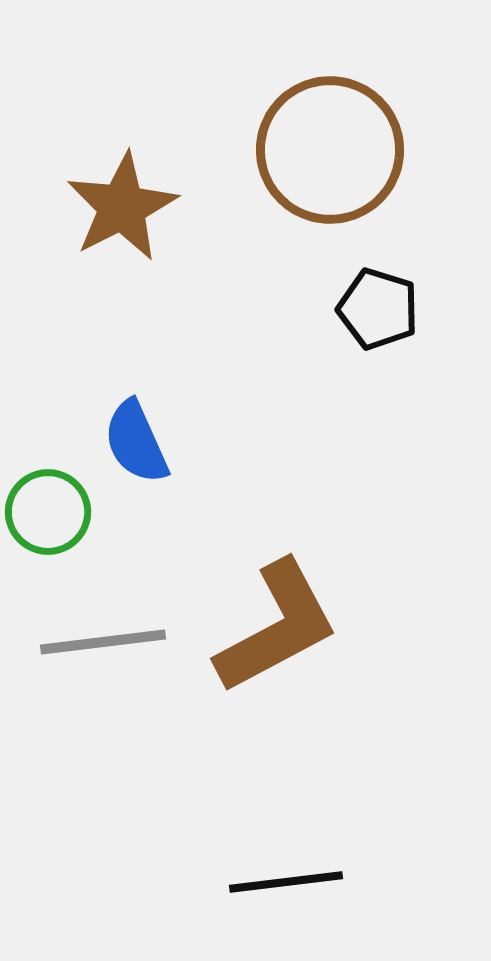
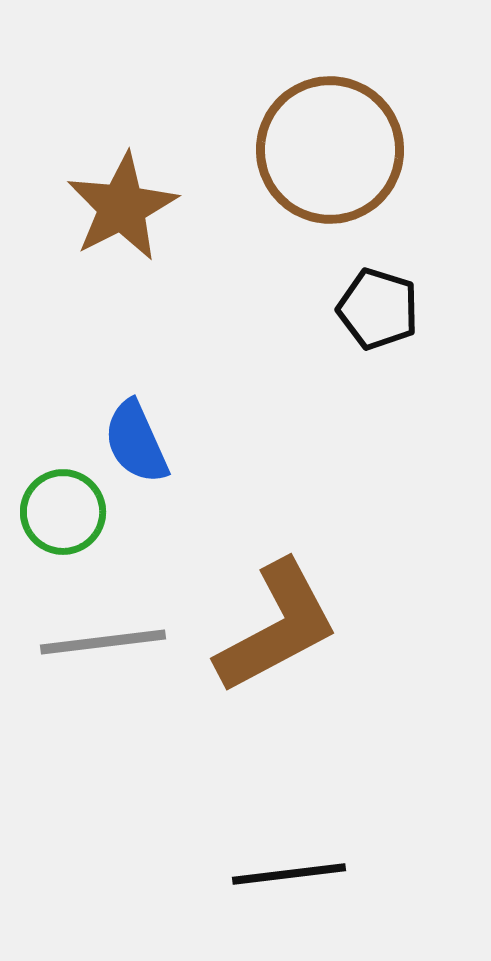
green circle: moved 15 px right
black line: moved 3 px right, 8 px up
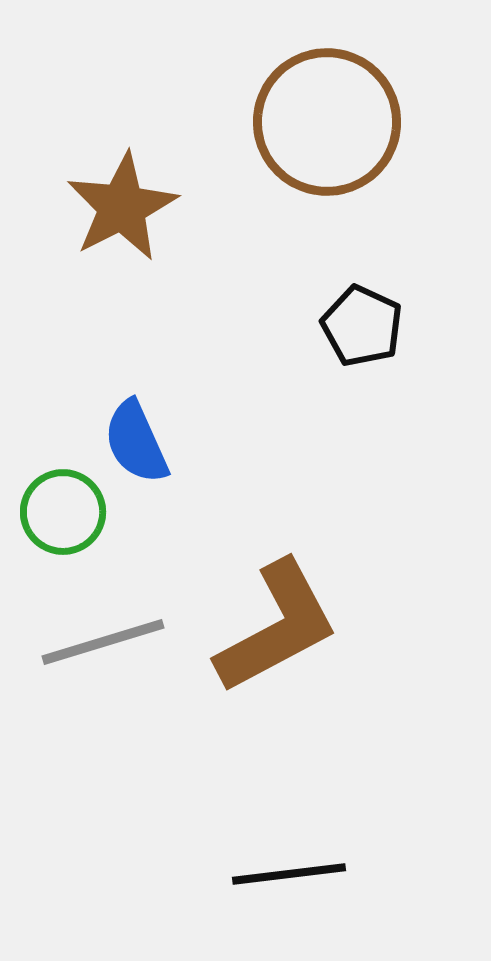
brown circle: moved 3 px left, 28 px up
black pentagon: moved 16 px left, 17 px down; rotated 8 degrees clockwise
gray line: rotated 10 degrees counterclockwise
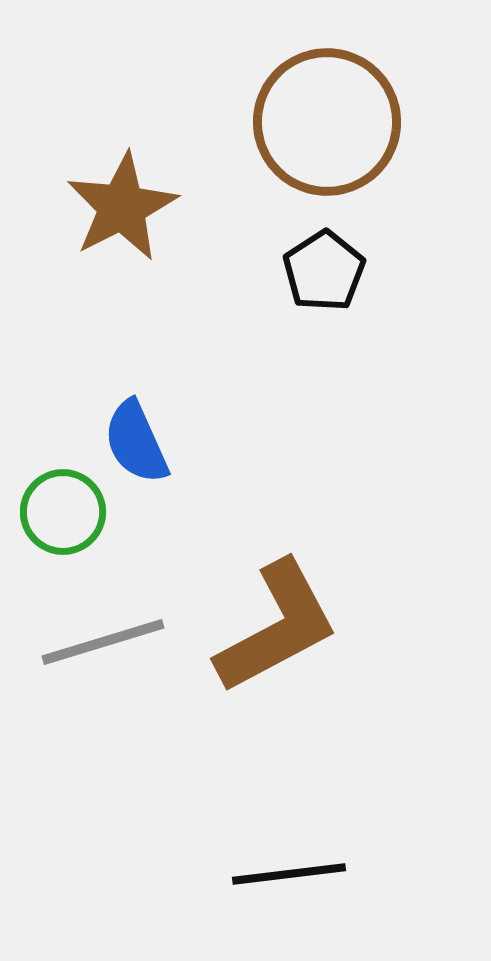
black pentagon: moved 38 px left, 55 px up; rotated 14 degrees clockwise
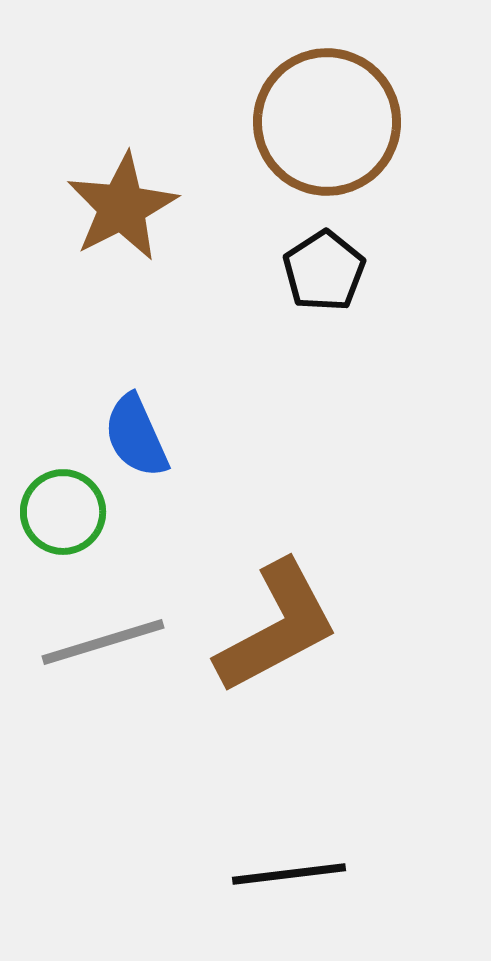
blue semicircle: moved 6 px up
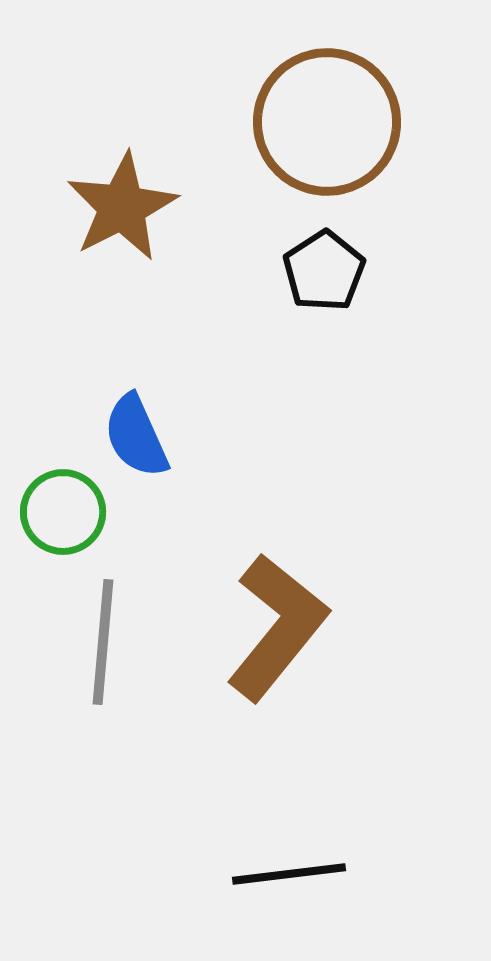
brown L-shape: rotated 23 degrees counterclockwise
gray line: rotated 68 degrees counterclockwise
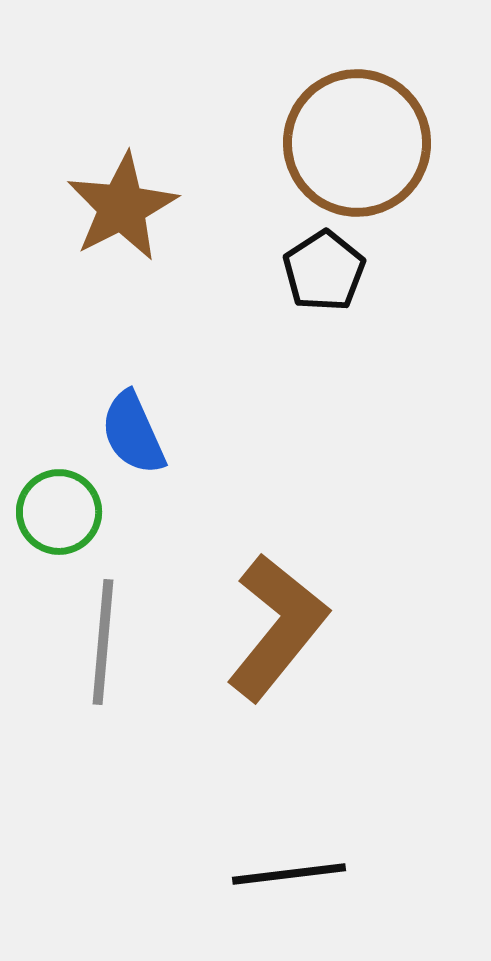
brown circle: moved 30 px right, 21 px down
blue semicircle: moved 3 px left, 3 px up
green circle: moved 4 px left
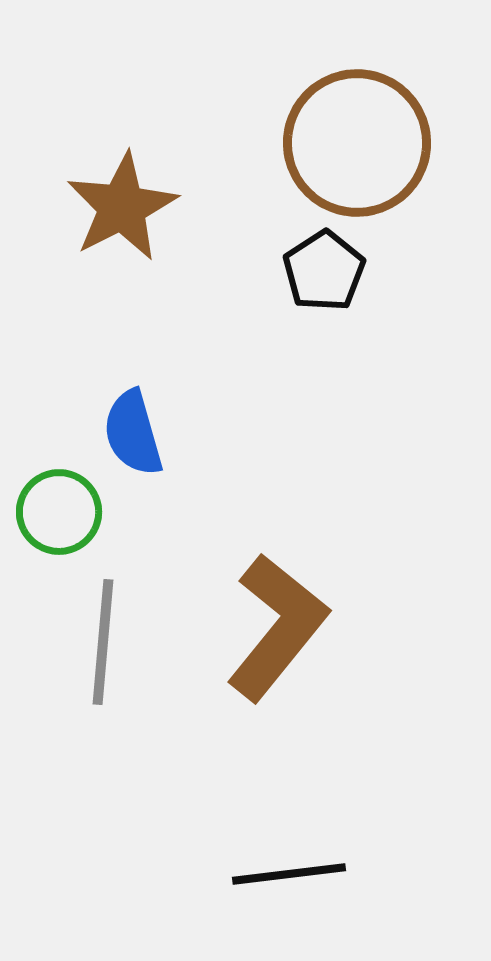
blue semicircle: rotated 8 degrees clockwise
